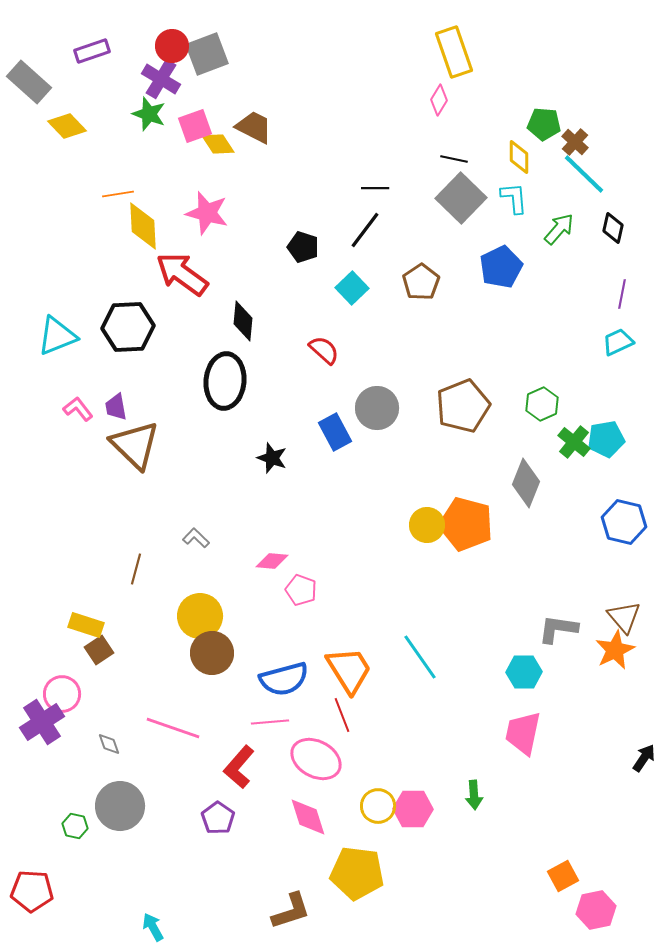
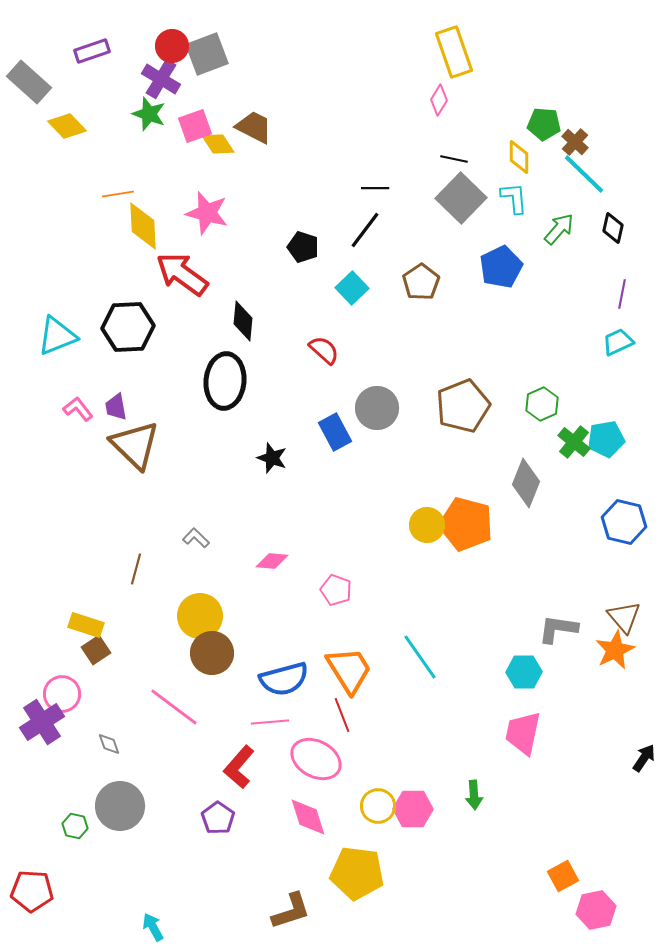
pink pentagon at (301, 590): moved 35 px right
brown square at (99, 650): moved 3 px left
pink line at (173, 728): moved 1 px right, 21 px up; rotated 18 degrees clockwise
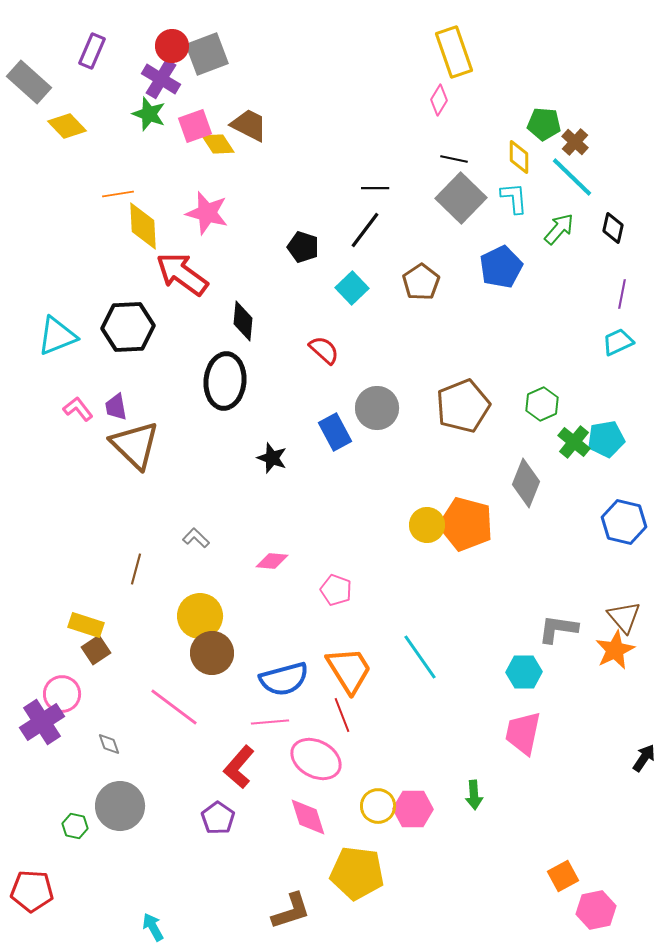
purple rectangle at (92, 51): rotated 48 degrees counterclockwise
brown trapezoid at (254, 127): moved 5 px left, 2 px up
cyan line at (584, 174): moved 12 px left, 3 px down
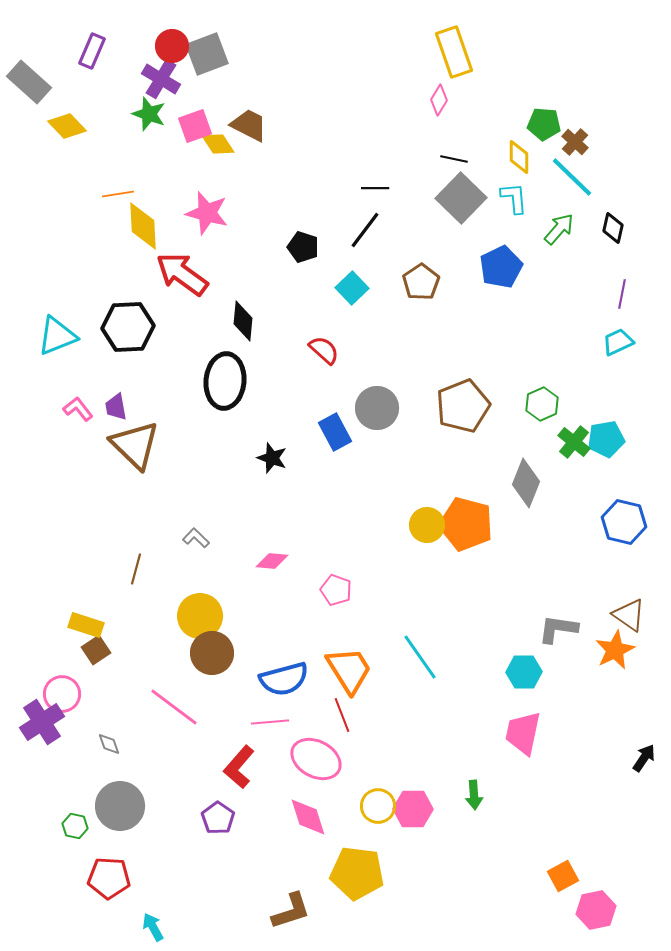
brown triangle at (624, 617): moved 5 px right, 2 px up; rotated 15 degrees counterclockwise
red pentagon at (32, 891): moved 77 px right, 13 px up
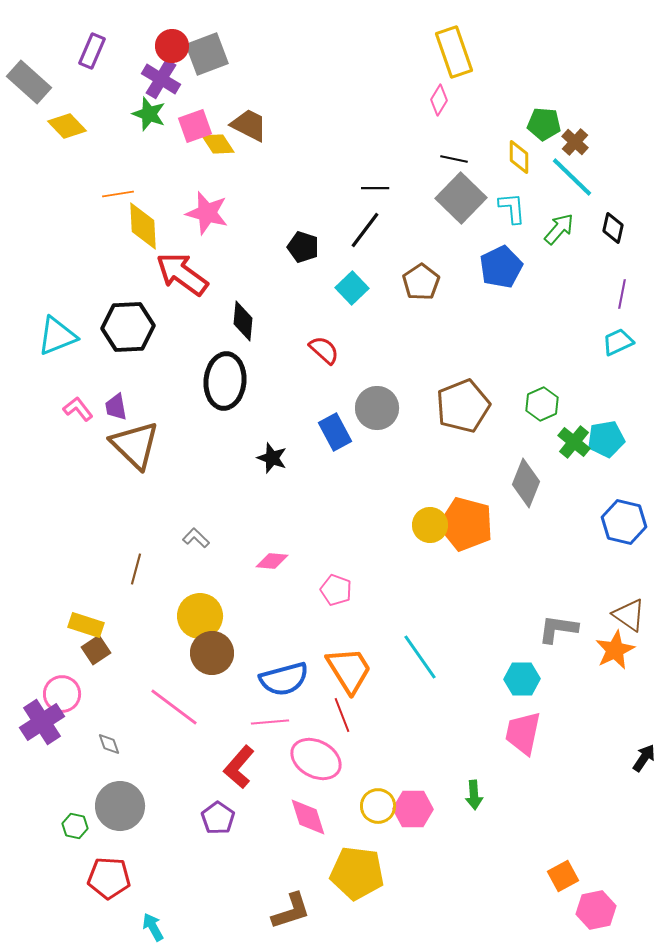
cyan L-shape at (514, 198): moved 2 px left, 10 px down
yellow circle at (427, 525): moved 3 px right
cyan hexagon at (524, 672): moved 2 px left, 7 px down
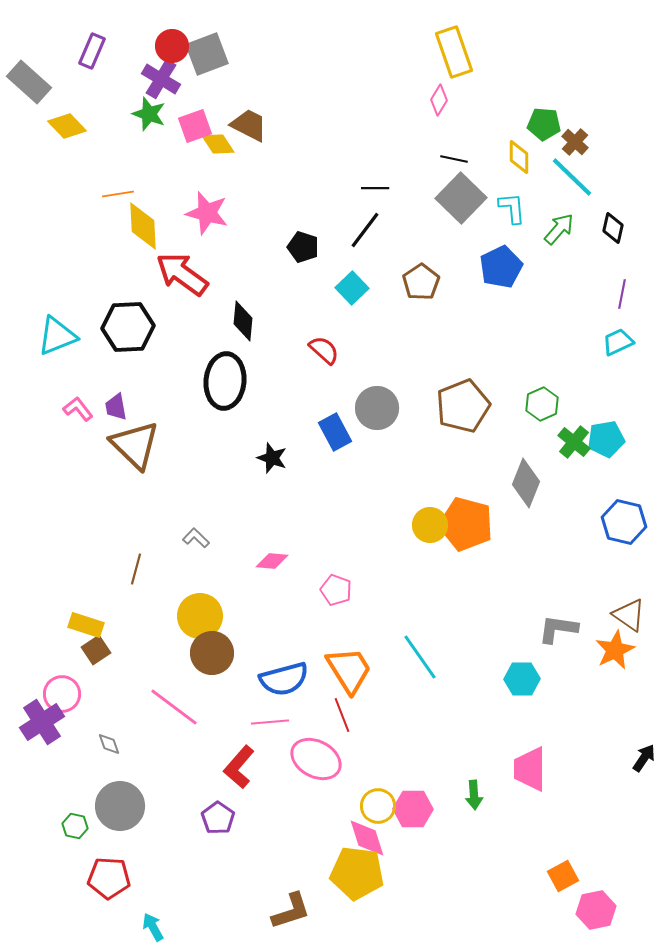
pink trapezoid at (523, 733): moved 7 px right, 36 px down; rotated 12 degrees counterclockwise
pink diamond at (308, 817): moved 59 px right, 21 px down
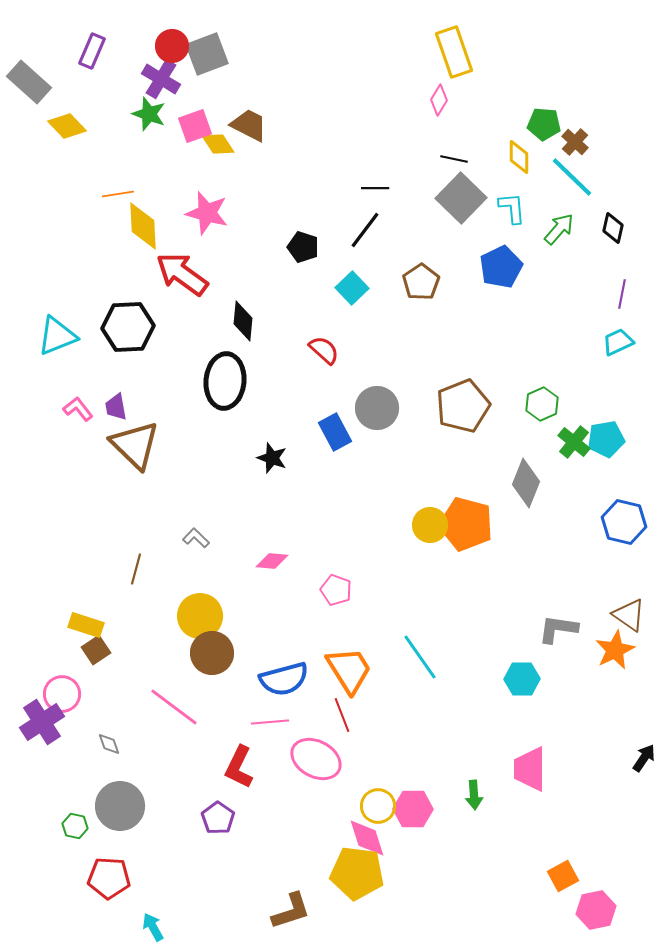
red L-shape at (239, 767): rotated 15 degrees counterclockwise
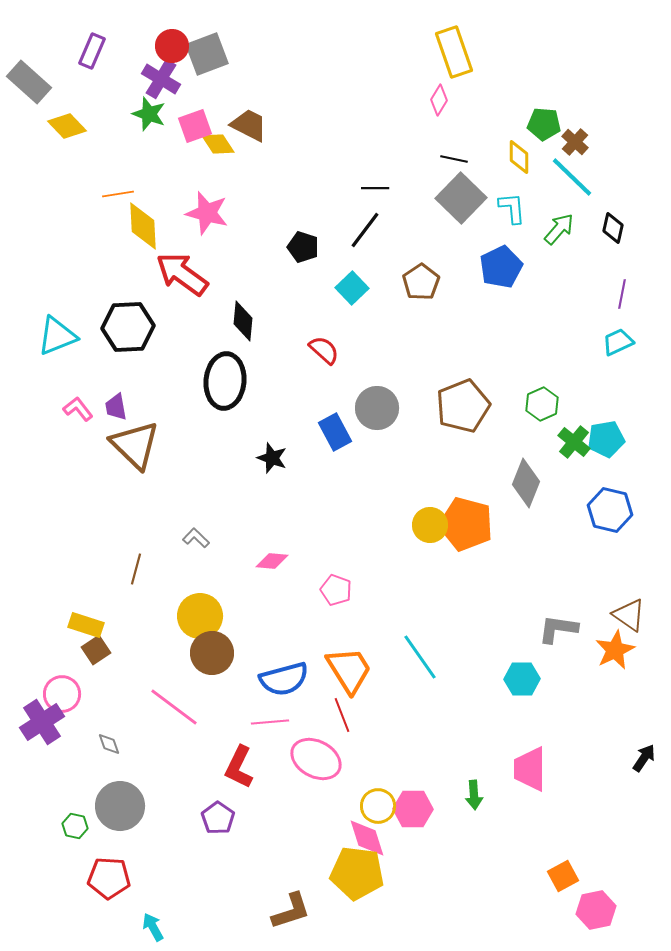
blue hexagon at (624, 522): moved 14 px left, 12 px up
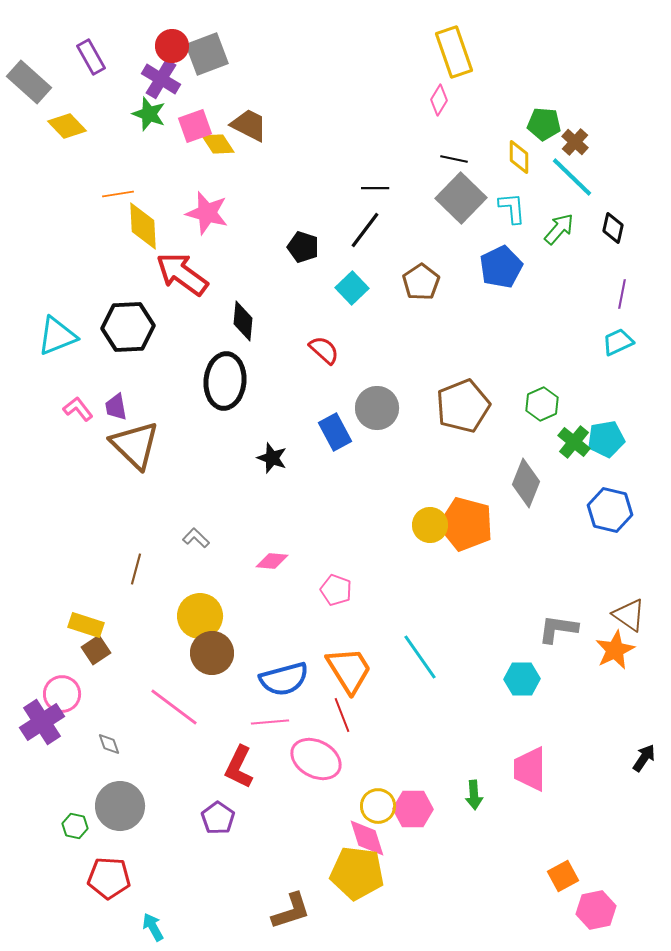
purple rectangle at (92, 51): moved 1 px left, 6 px down; rotated 52 degrees counterclockwise
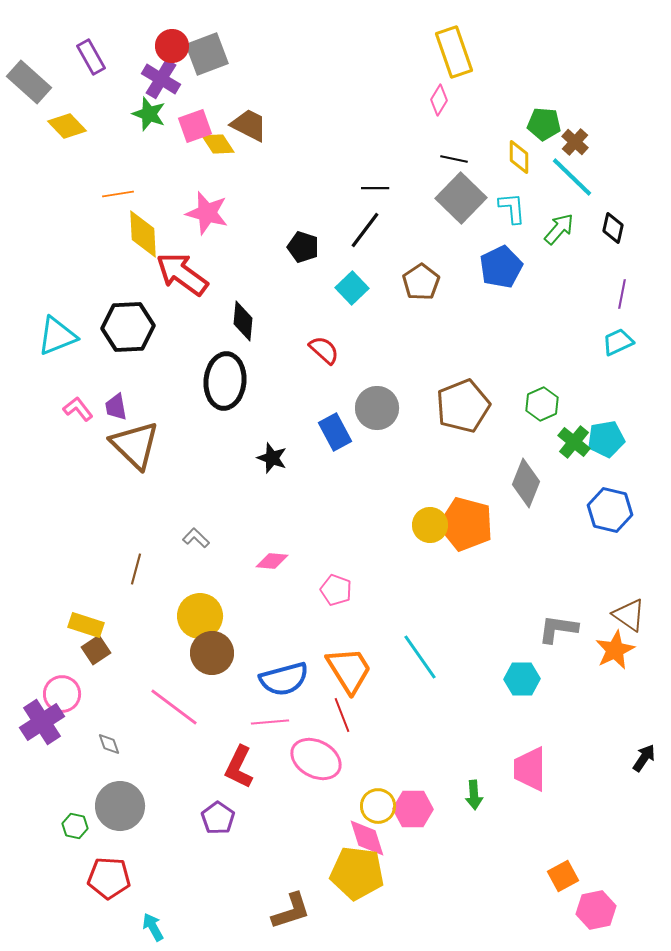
yellow diamond at (143, 226): moved 8 px down
